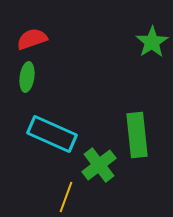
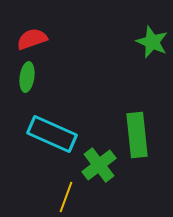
green star: rotated 16 degrees counterclockwise
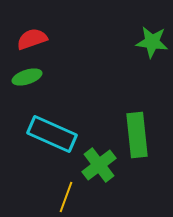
green star: rotated 16 degrees counterclockwise
green ellipse: rotated 64 degrees clockwise
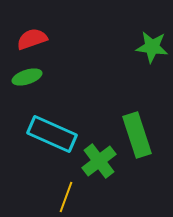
green star: moved 5 px down
green rectangle: rotated 12 degrees counterclockwise
green cross: moved 4 px up
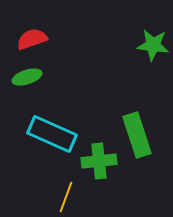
green star: moved 1 px right, 2 px up
green cross: rotated 32 degrees clockwise
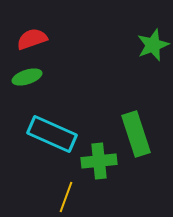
green star: rotated 28 degrees counterclockwise
green rectangle: moved 1 px left, 1 px up
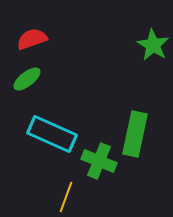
green star: rotated 20 degrees counterclockwise
green ellipse: moved 2 px down; rotated 20 degrees counterclockwise
green rectangle: moved 1 px left; rotated 30 degrees clockwise
green cross: rotated 28 degrees clockwise
